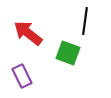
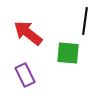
green square: rotated 15 degrees counterclockwise
purple rectangle: moved 3 px right, 1 px up
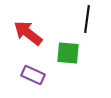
black line: moved 2 px right, 2 px up
purple rectangle: moved 8 px right; rotated 40 degrees counterclockwise
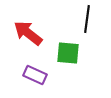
purple rectangle: moved 2 px right
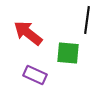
black line: moved 1 px down
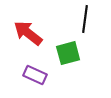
black line: moved 2 px left, 1 px up
green square: rotated 20 degrees counterclockwise
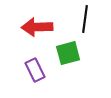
red arrow: moved 9 px right, 6 px up; rotated 40 degrees counterclockwise
purple rectangle: moved 5 px up; rotated 40 degrees clockwise
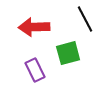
black line: rotated 36 degrees counterclockwise
red arrow: moved 3 px left
